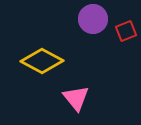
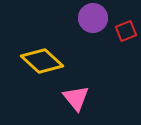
purple circle: moved 1 px up
yellow diamond: rotated 15 degrees clockwise
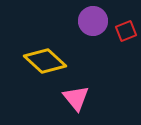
purple circle: moved 3 px down
yellow diamond: moved 3 px right
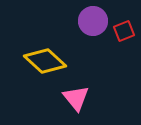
red square: moved 2 px left
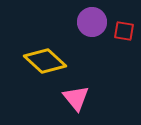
purple circle: moved 1 px left, 1 px down
red square: rotated 30 degrees clockwise
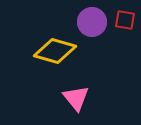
red square: moved 1 px right, 11 px up
yellow diamond: moved 10 px right, 10 px up; rotated 27 degrees counterclockwise
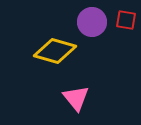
red square: moved 1 px right
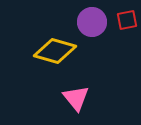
red square: moved 1 px right; rotated 20 degrees counterclockwise
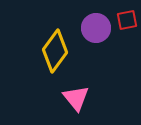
purple circle: moved 4 px right, 6 px down
yellow diamond: rotated 69 degrees counterclockwise
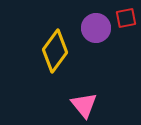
red square: moved 1 px left, 2 px up
pink triangle: moved 8 px right, 7 px down
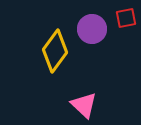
purple circle: moved 4 px left, 1 px down
pink triangle: rotated 8 degrees counterclockwise
